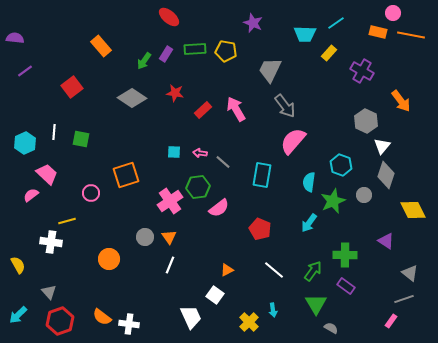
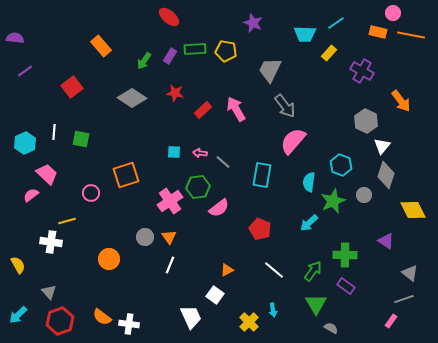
purple rectangle at (166, 54): moved 4 px right, 2 px down
cyan arrow at (309, 223): rotated 12 degrees clockwise
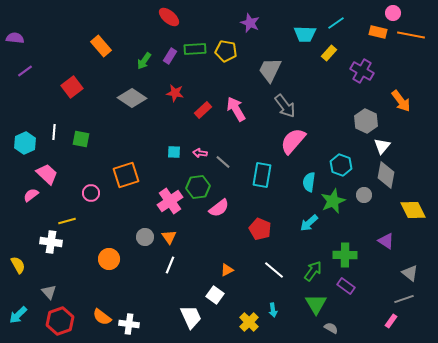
purple star at (253, 23): moved 3 px left
gray diamond at (386, 175): rotated 8 degrees counterclockwise
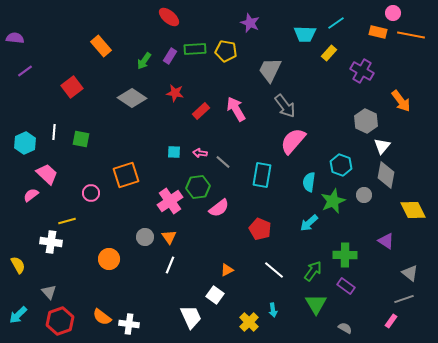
red rectangle at (203, 110): moved 2 px left, 1 px down
gray semicircle at (331, 328): moved 14 px right
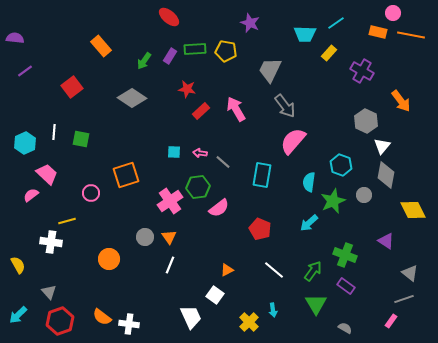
red star at (175, 93): moved 12 px right, 4 px up
green cross at (345, 255): rotated 20 degrees clockwise
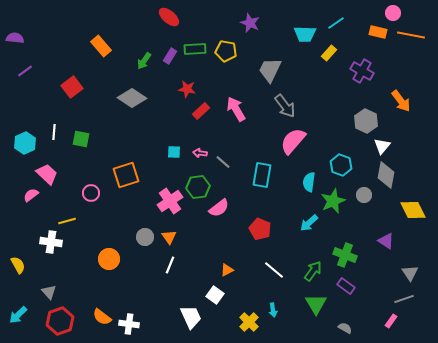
gray triangle at (410, 273): rotated 18 degrees clockwise
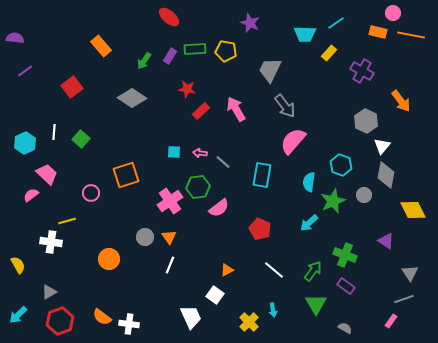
green square at (81, 139): rotated 30 degrees clockwise
gray triangle at (49, 292): rotated 42 degrees clockwise
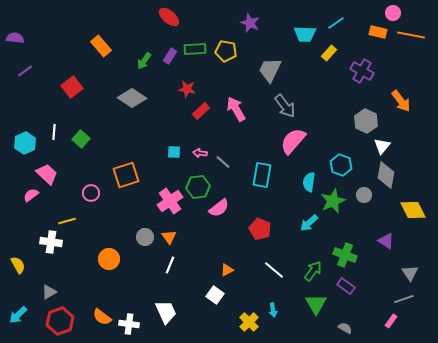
white trapezoid at (191, 317): moved 25 px left, 5 px up
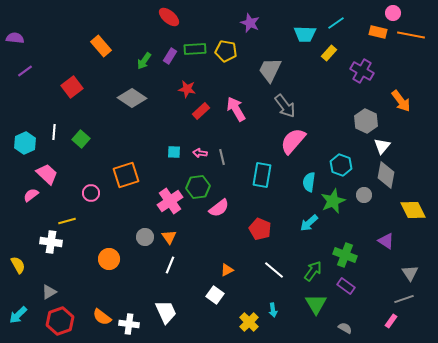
gray line at (223, 162): moved 1 px left, 5 px up; rotated 35 degrees clockwise
